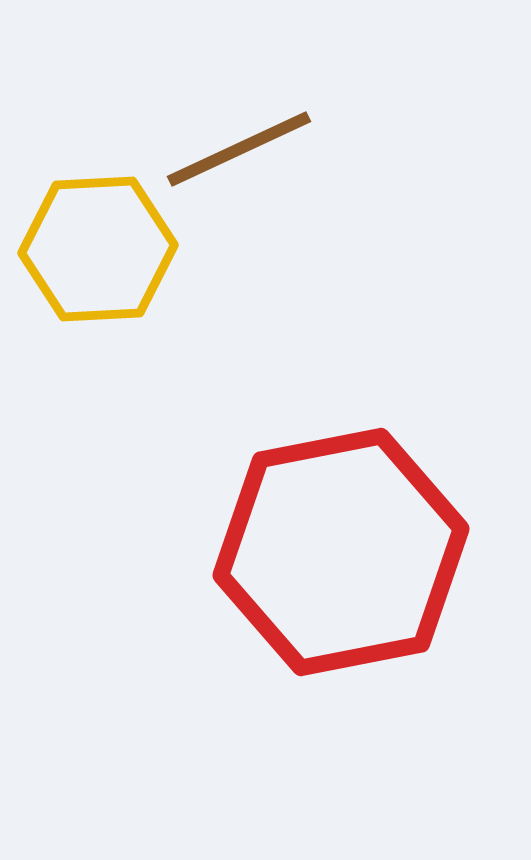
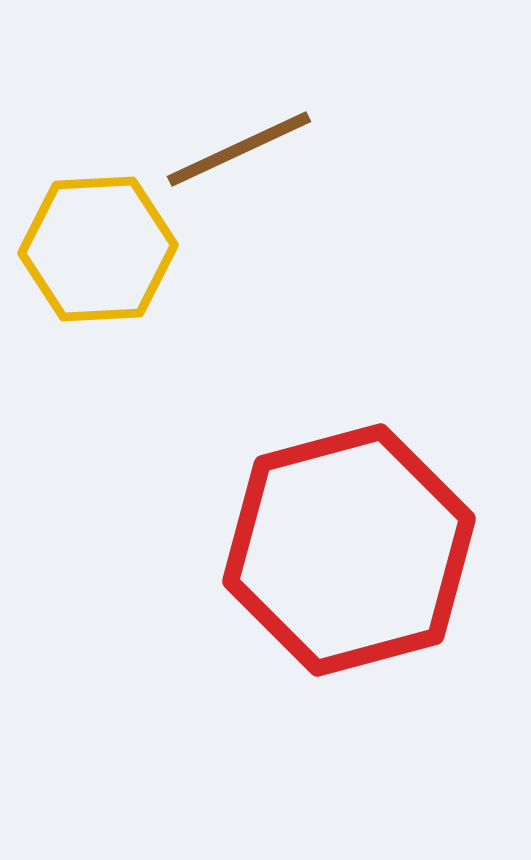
red hexagon: moved 8 px right, 2 px up; rotated 4 degrees counterclockwise
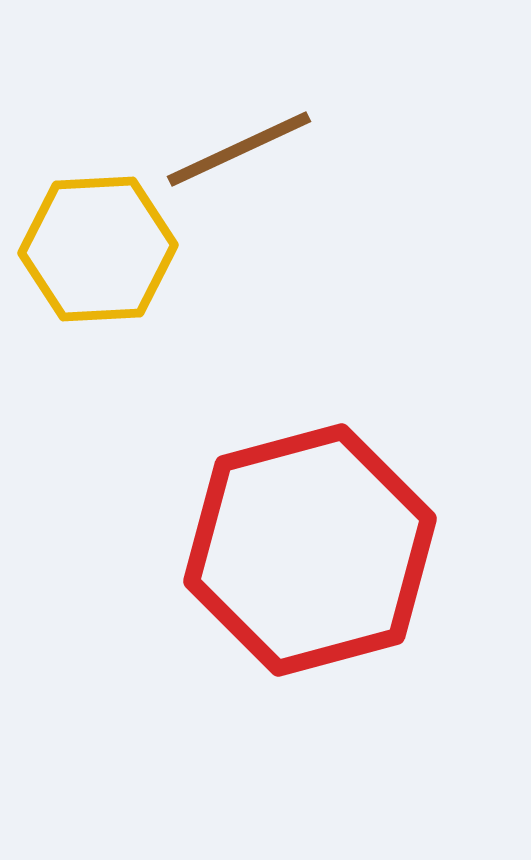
red hexagon: moved 39 px left
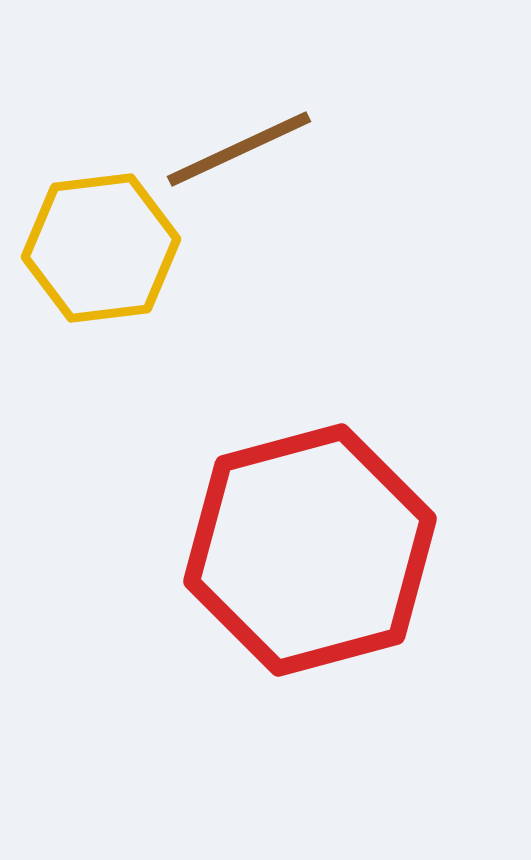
yellow hexagon: moved 3 px right, 1 px up; rotated 4 degrees counterclockwise
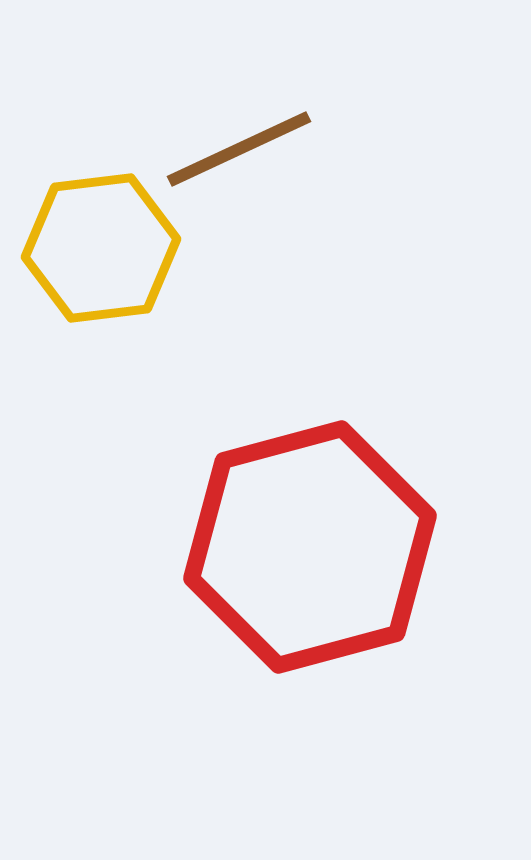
red hexagon: moved 3 px up
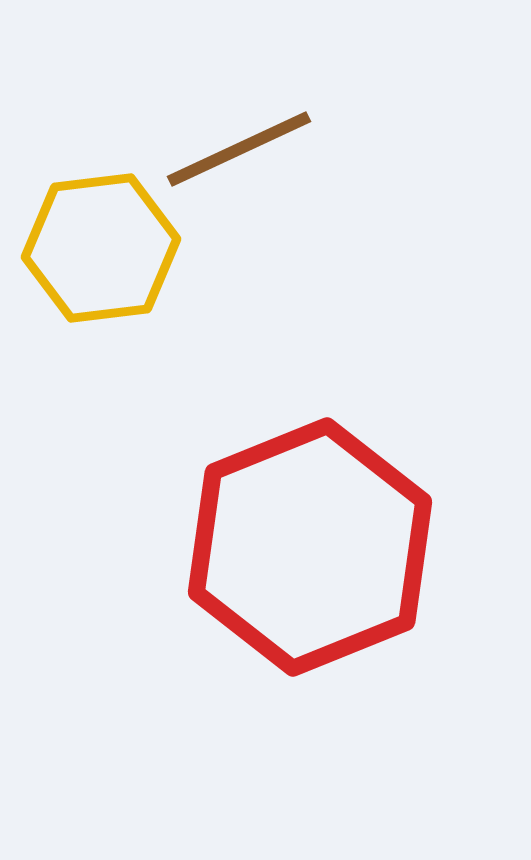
red hexagon: rotated 7 degrees counterclockwise
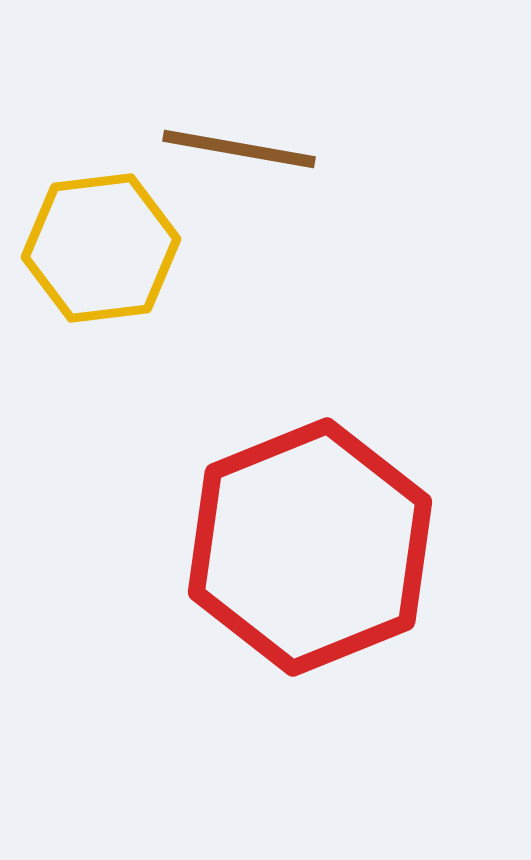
brown line: rotated 35 degrees clockwise
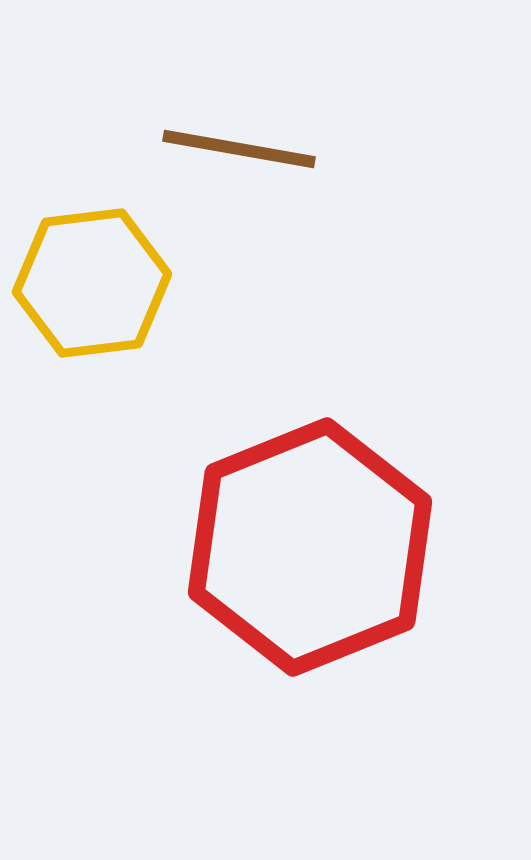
yellow hexagon: moved 9 px left, 35 px down
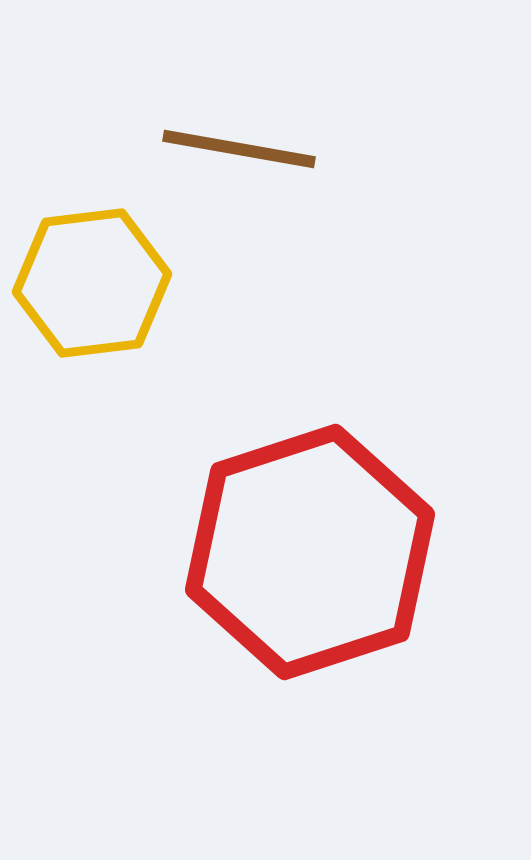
red hexagon: moved 5 px down; rotated 4 degrees clockwise
